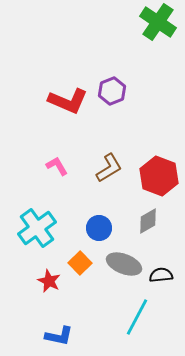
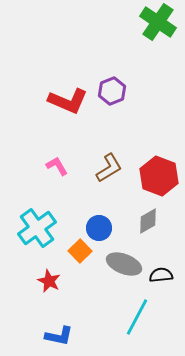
orange square: moved 12 px up
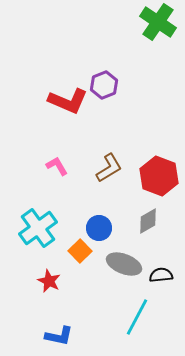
purple hexagon: moved 8 px left, 6 px up
cyan cross: moved 1 px right
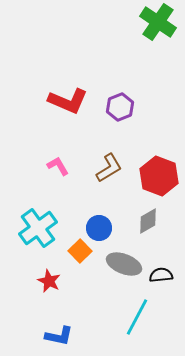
purple hexagon: moved 16 px right, 22 px down
pink L-shape: moved 1 px right
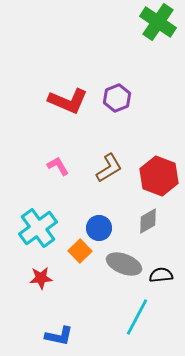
purple hexagon: moved 3 px left, 9 px up
red star: moved 8 px left, 3 px up; rotated 30 degrees counterclockwise
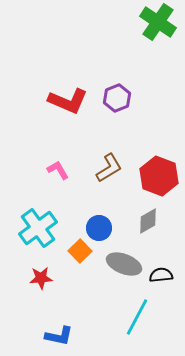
pink L-shape: moved 4 px down
